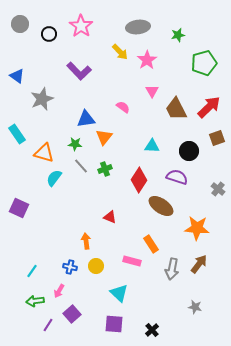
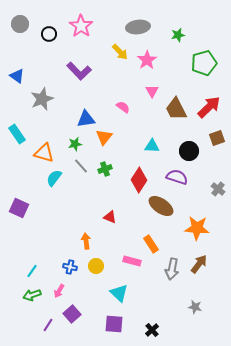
green star at (75, 144): rotated 16 degrees counterclockwise
green arrow at (35, 301): moved 3 px left, 6 px up; rotated 12 degrees counterclockwise
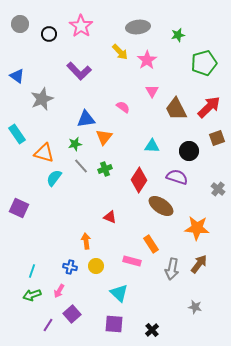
cyan line at (32, 271): rotated 16 degrees counterclockwise
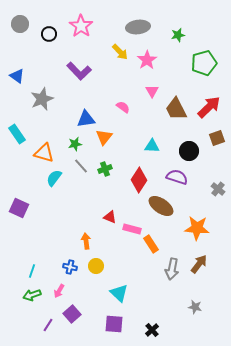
pink rectangle at (132, 261): moved 32 px up
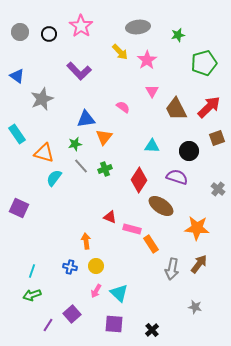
gray circle at (20, 24): moved 8 px down
pink arrow at (59, 291): moved 37 px right
